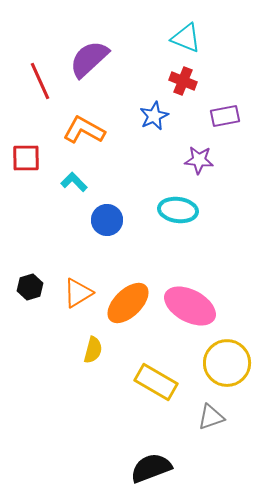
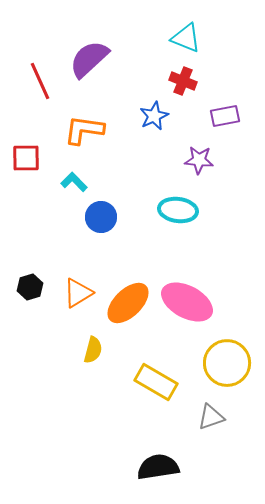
orange L-shape: rotated 21 degrees counterclockwise
blue circle: moved 6 px left, 3 px up
pink ellipse: moved 3 px left, 4 px up
black semicircle: moved 7 px right, 1 px up; rotated 12 degrees clockwise
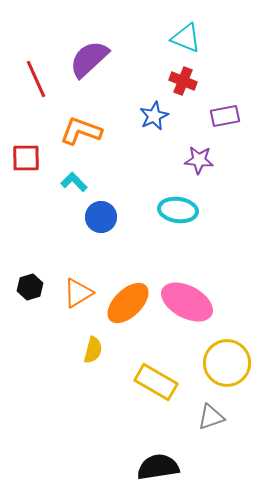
red line: moved 4 px left, 2 px up
orange L-shape: moved 3 px left, 1 px down; rotated 12 degrees clockwise
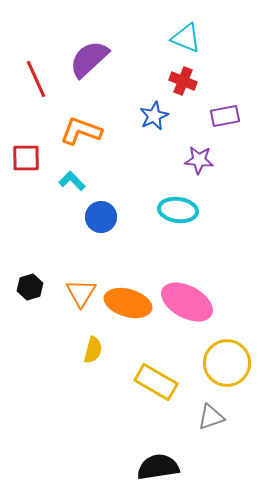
cyan L-shape: moved 2 px left, 1 px up
orange triangle: moved 3 px right; rotated 28 degrees counterclockwise
orange ellipse: rotated 60 degrees clockwise
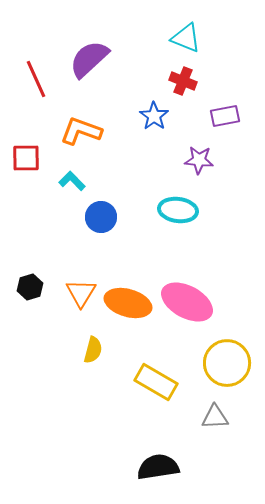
blue star: rotated 12 degrees counterclockwise
gray triangle: moved 4 px right; rotated 16 degrees clockwise
